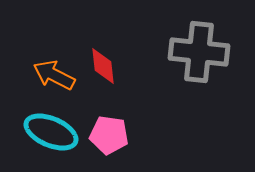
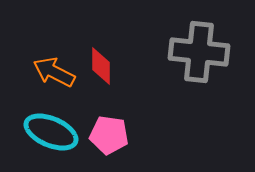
red diamond: moved 2 px left; rotated 6 degrees clockwise
orange arrow: moved 3 px up
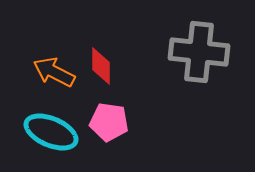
pink pentagon: moved 13 px up
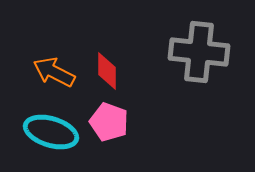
red diamond: moved 6 px right, 5 px down
pink pentagon: rotated 12 degrees clockwise
cyan ellipse: rotated 6 degrees counterclockwise
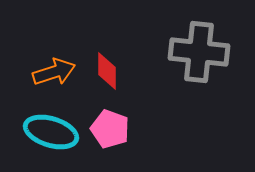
orange arrow: rotated 135 degrees clockwise
pink pentagon: moved 1 px right, 7 px down
